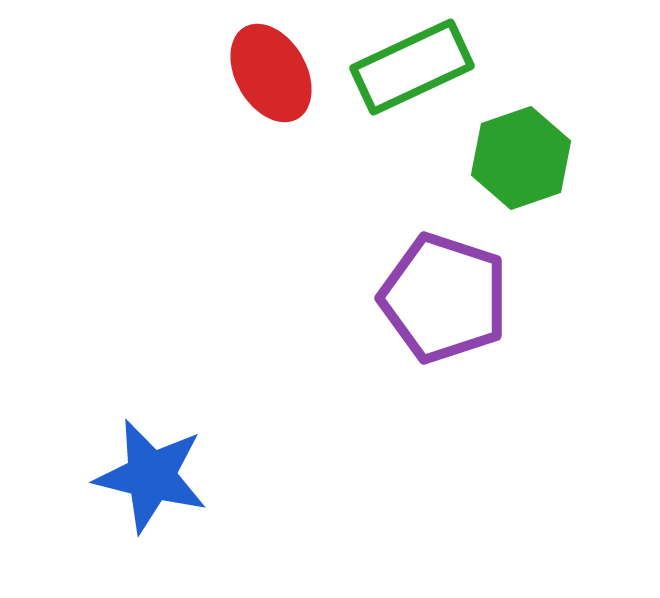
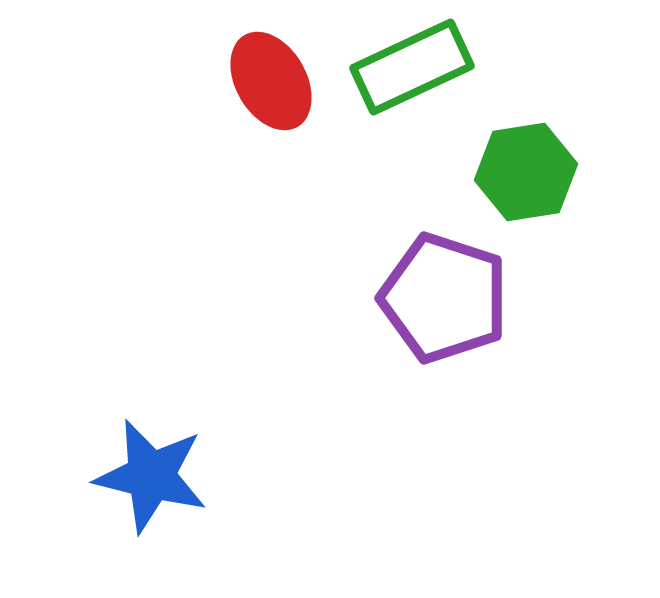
red ellipse: moved 8 px down
green hexagon: moved 5 px right, 14 px down; rotated 10 degrees clockwise
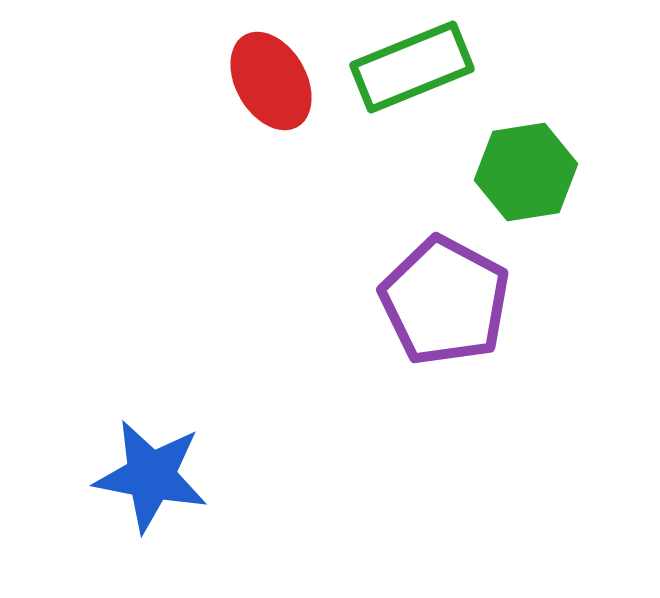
green rectangle: rotated 3 degrees clockwise
purple pentagon: moved 1 px right, 3 px down; rotated 10 degrees clockwise
blue star: rotated 3 degrees counterclockwise
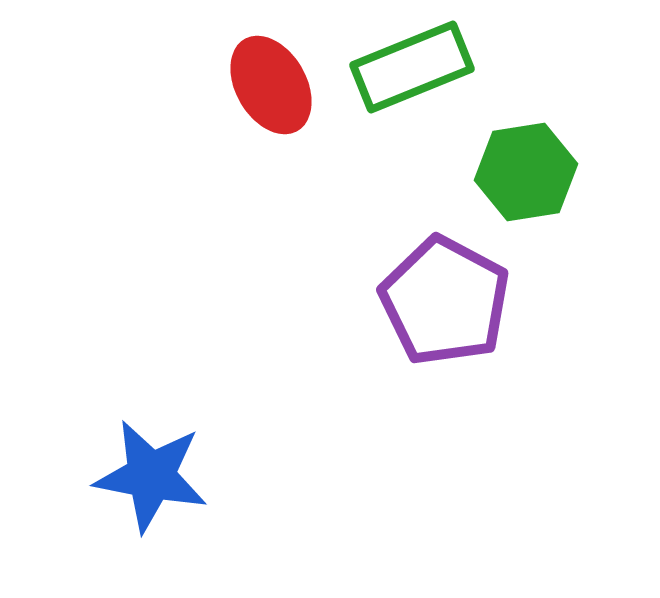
red ellipse: moved 4 px down
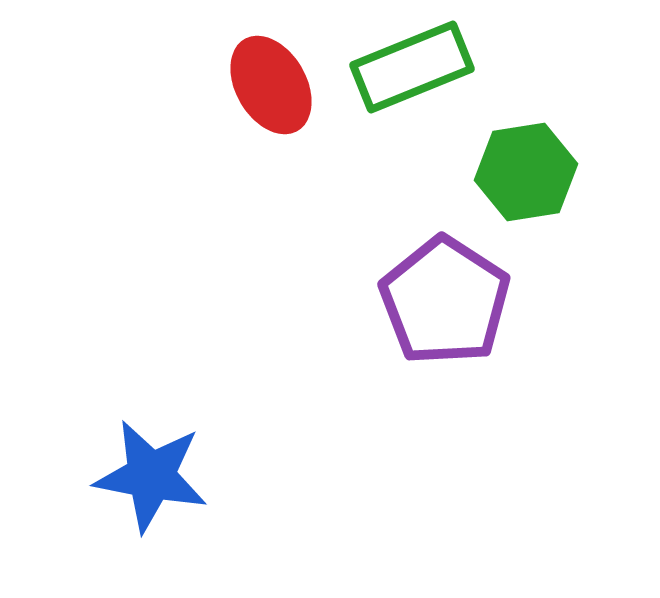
purple pentagon: rotated 5 degrees clockwise
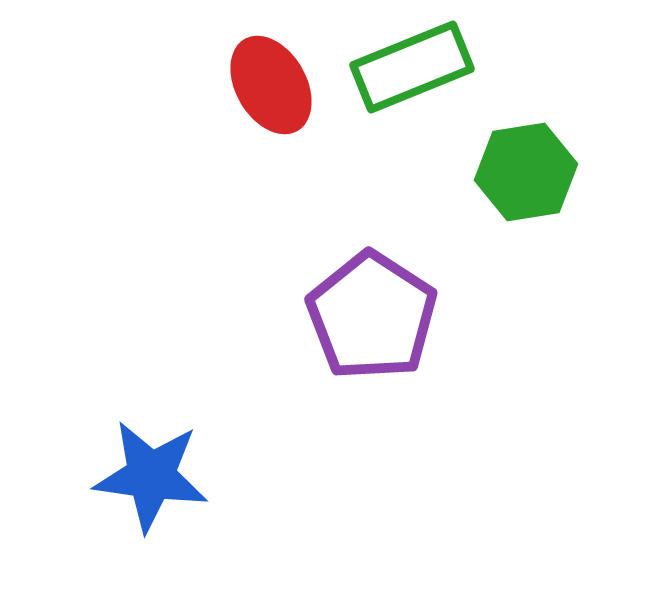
purple pentagon: moved 73 px left, 15 px down
blue star: rotated 3 degrees counterclockwise
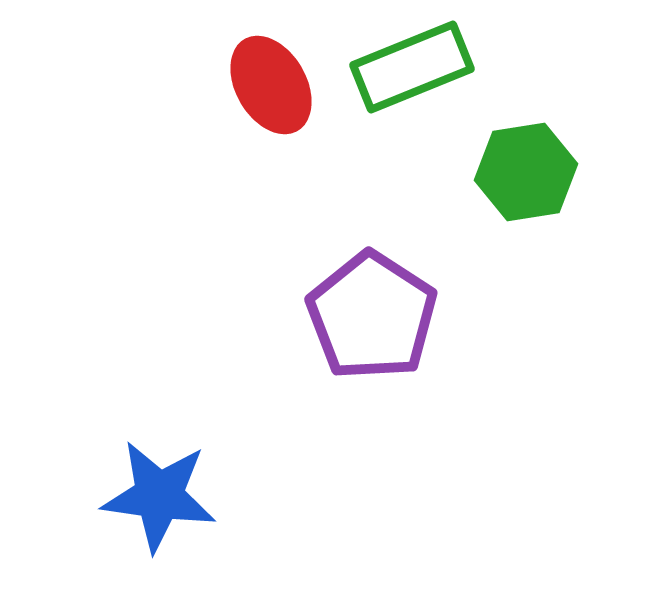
blue star: moved 8 px right, 20 px down
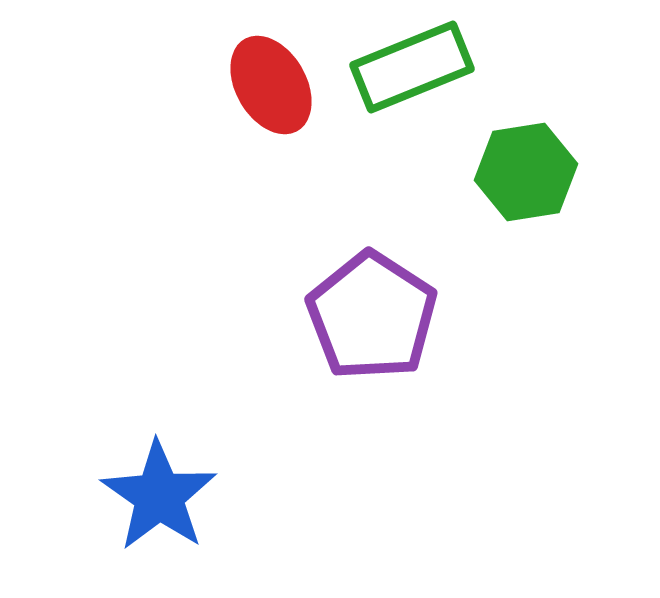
blue star: rotated 27 degrees clockwise
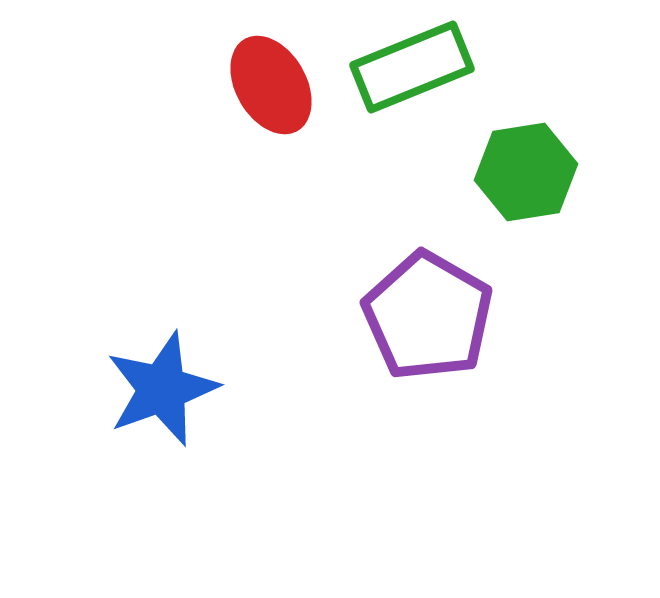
purple pentagon: moved 56 px right; rotated 3 degrees counterclockwise
blue star: moved 3 px right, 107 px up; rotated 17 degrees clockwise
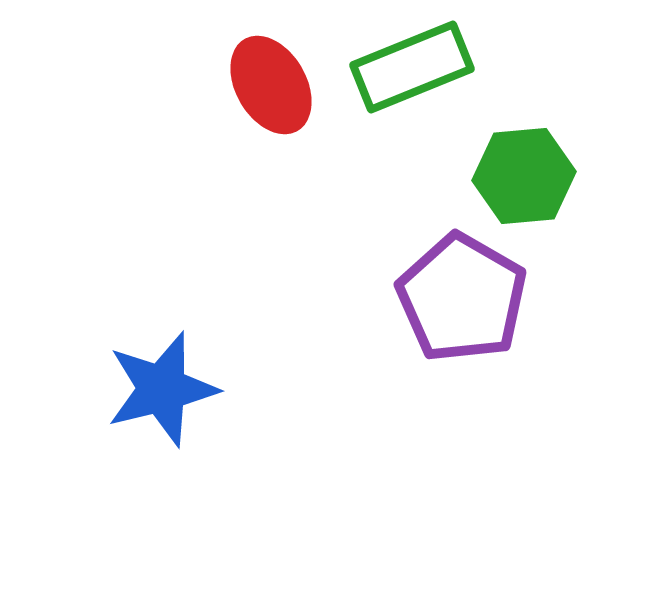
green hexagon: moved 2 px left, 4 px down; rotated 4 degrees clockwise
purple pentagon: moved 34 px right, 18 px up
blue star: rotated 6 degrees clockwise
